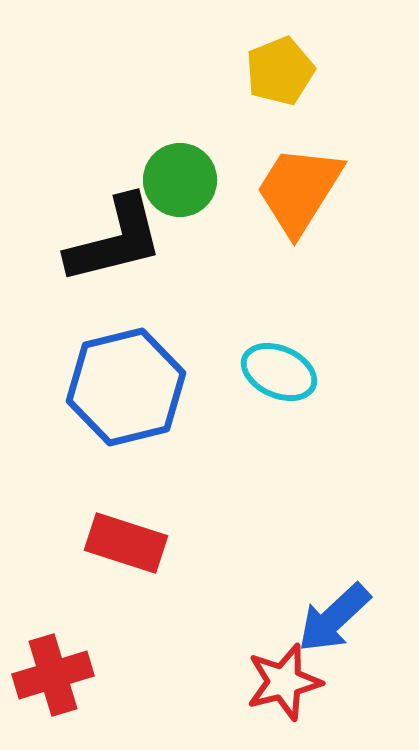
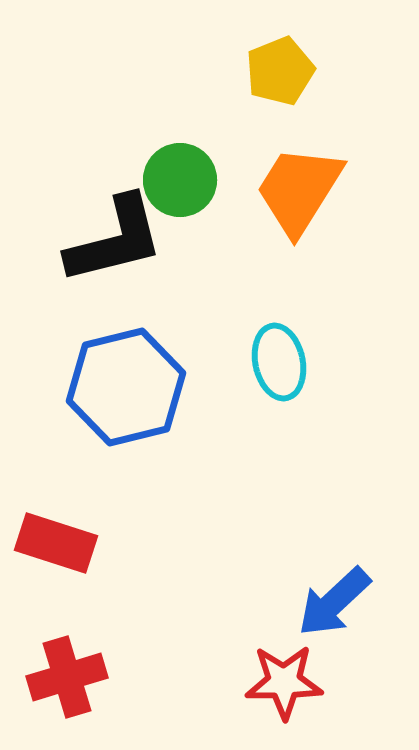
cyan ellipse: moved 10 px up; rotated 54 degrees clockwise
red rectangle: moved 70 px left
blue arrow: moved 16 px up
red cross: moved 14 px right, 2 px down
red star: rotated 14 degrees clockwise
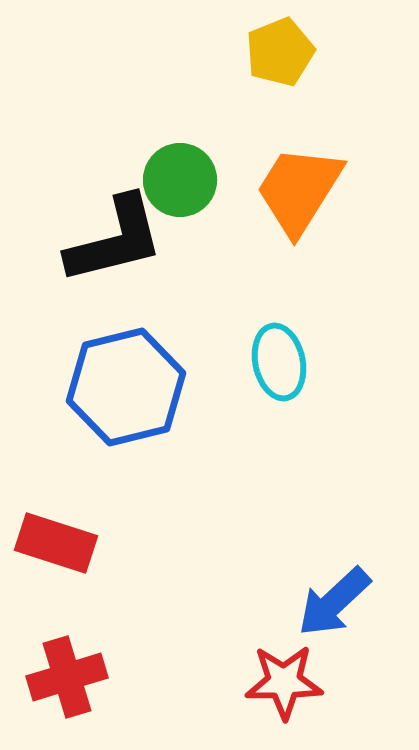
yellow pentagon: moved 19 px up
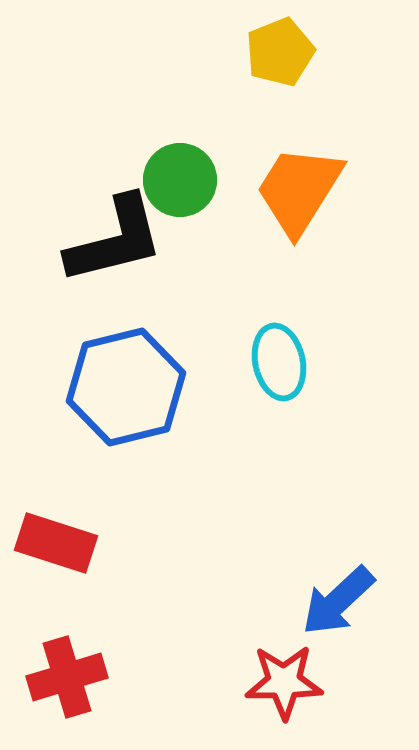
blue arrow: moved 4 px right, 1 px up
